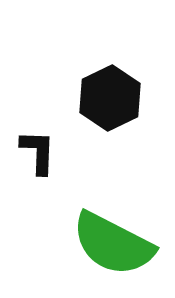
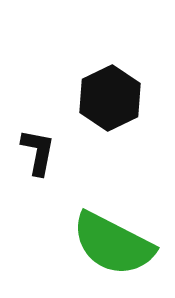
black L-shape: rotated 9 degrees clockwise
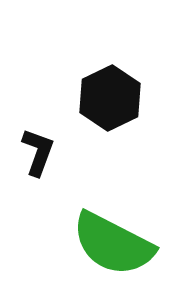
black L-shape: rotated 9 degrees clockwise
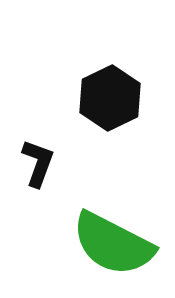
black L-shape: moved 11 px down
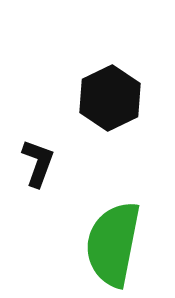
green semicircle: rotated 74 degrees clockwise
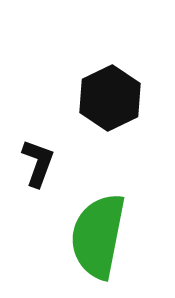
green semicircle: moved 15 px left, 8 px up
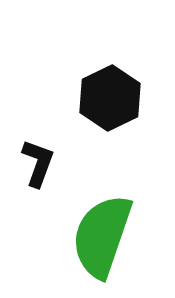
green semicircle: moved 4 px right; rotated 8 degrees clockwise
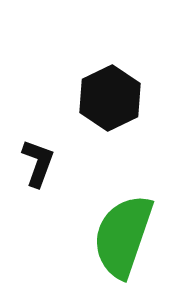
green semicircle: moved 21 px right
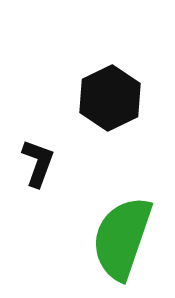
green semicircle: moved 1 px left, 2 px down
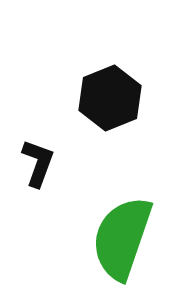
black hexagon: rotated 4 degrees clockwise
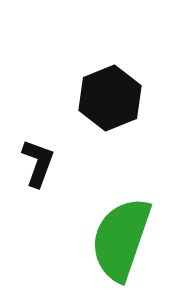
green semicircle: moved 1 px left, 1 px down
